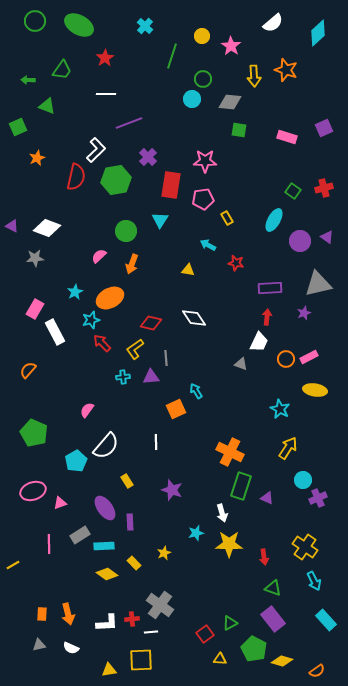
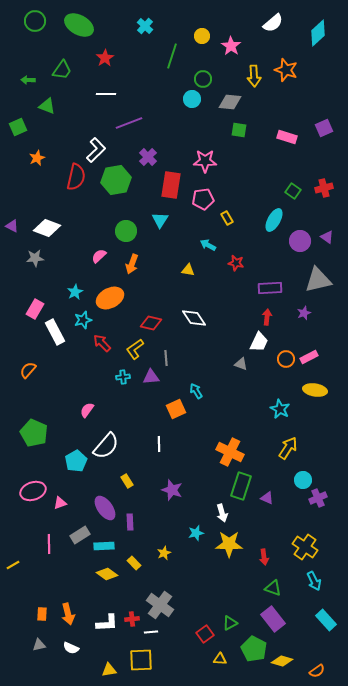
gray triangle at (318, 284): moved 4 px up
cyan star at (91, 320): moved 8 px left
white line at (156, 442): moved 3 px right, 2 px down
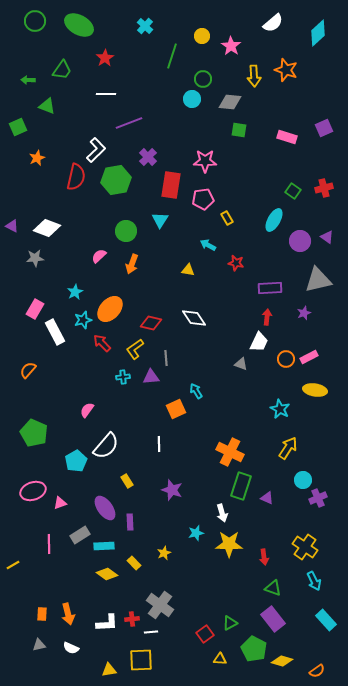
orange ellipse at (110, 298): moved 11 px down; rotated 20 degrees counterclockwise
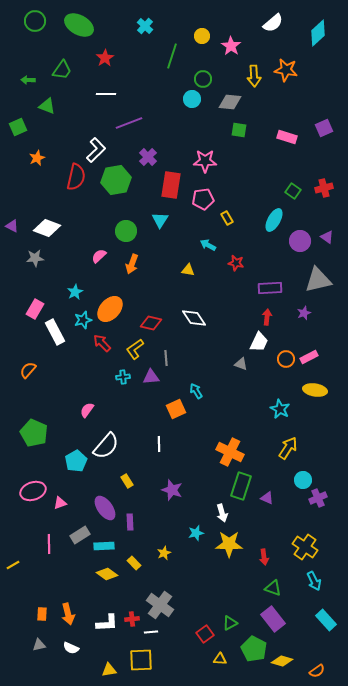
orange star at (286, 70): rotated 10 degrees counterclockwise
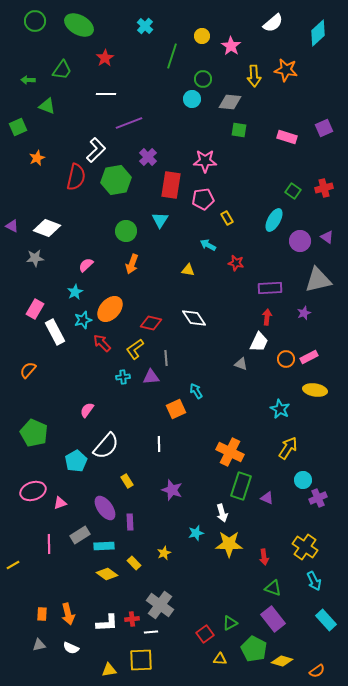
pink semicircle at (99, 256): moved 13 px left, 9 px down
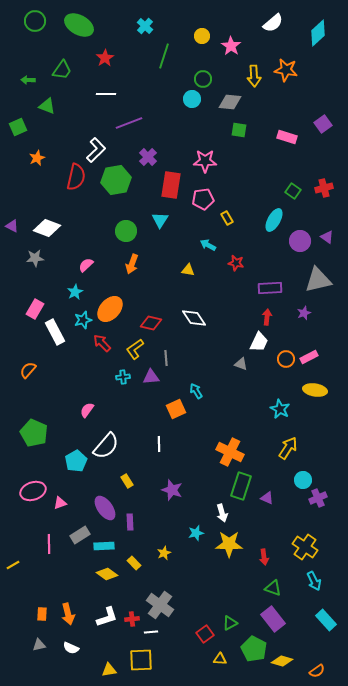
green line at (172, 56): moved 8 px left
purple square at (324, 128): moved 1 px left, 4 px up; rotated 12 degrees counterclockwise
white L-shape at (107, 623): moved 6 px up; rotated 15 degrees counterclockwise
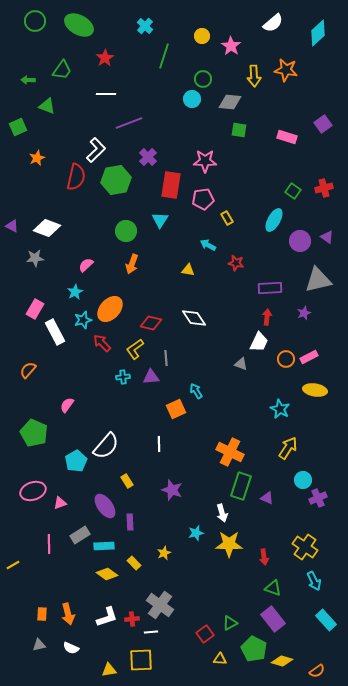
pink semicircle at (87, 410): moved 20 px left, 5 px up
purple ellipse at (105, 508): moved 2 px up
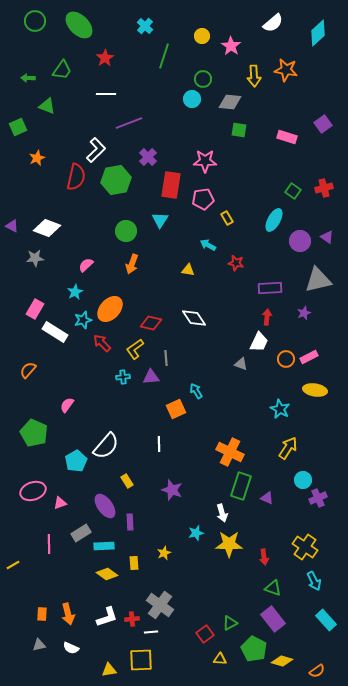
green ellipse at (79, 25): rotated 16 degrees clockwise
green arrow at (28, 80): moved 2 px up
white rectangle at (55, 332): rotated 30 degrees counterclockwise
gray rectangle at (80, 535): moved 1 px right, 2 px up
yellow rectangle at (134, 563): rotated 40 degrees clockwise
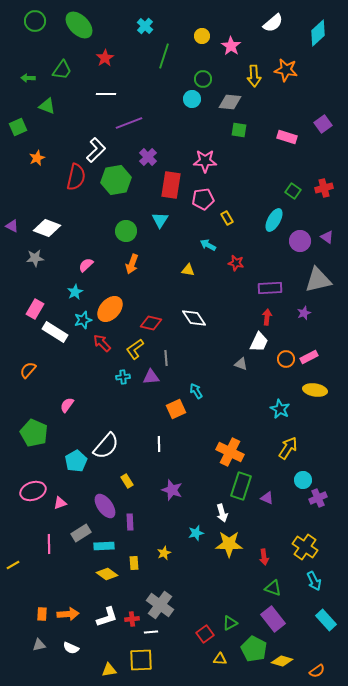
orange arrow at (68, 614): rotated 80 degrees counterclockwise
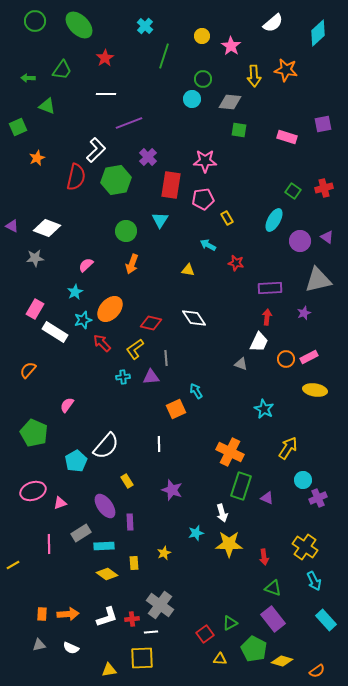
purple square at (323, 124): rotated 24 degrees clockwise
cyan star at (280, 409): moved 16 px left
yellow square at (141, 660): moved 1 px right, 2 px up
